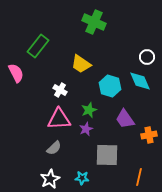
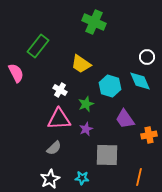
green star: moved 3 px left, 6 px up
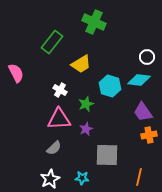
green rectangle: moved 14 px right, 4 px up
yellow trapezoid: rotated 65 degrees counterclockwise
cyan diamond: moved 1 px left, 1 px up; rotated 60 degrees counterclockwise
purple trapezoid: moved 18 px right, 7 px up
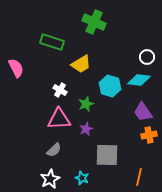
green rectangle: rotated 70 degrees clockwise
pink semicircle: moved 5 px up
gray semicircle: moved 2 px down
cyan star: rotated 16 degrees clockwise
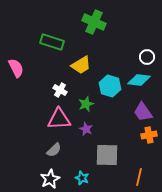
yellow trapezoid: moved 1 px down
purple star: rotated 24 degrees counterclockwise
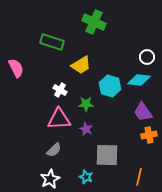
green star: rotated 21 degrees clockwise
cyan star: moved 4 px right, 1 px up
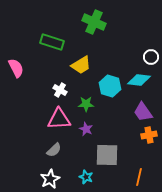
white circle: moved 4 px right
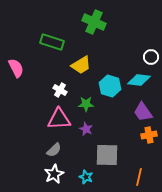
white star: moved 4 px right, 5 px up
